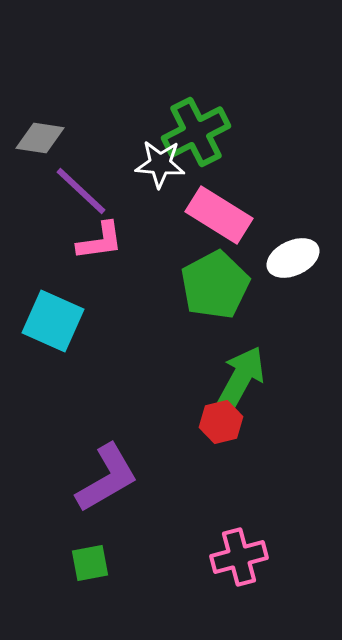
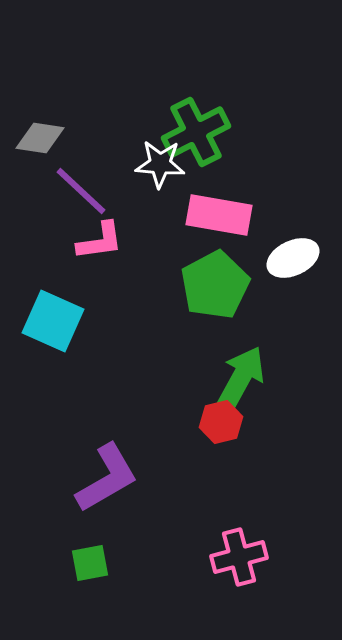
pink rectangle: rotated 22 degrees counterclockwise
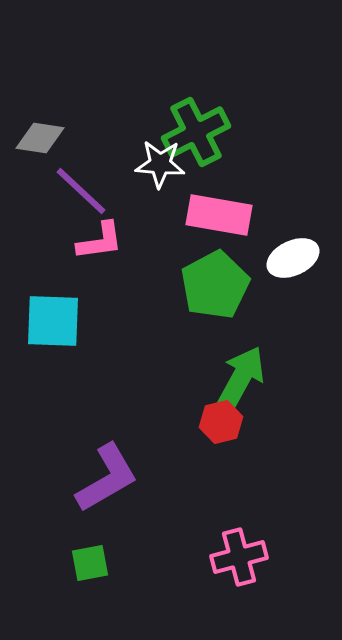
cyan square: rotated 22 degrees counterclockwise
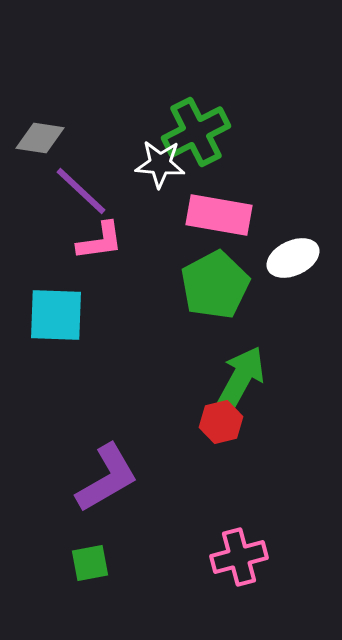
cyan square: moved 3 px right, 6 px up
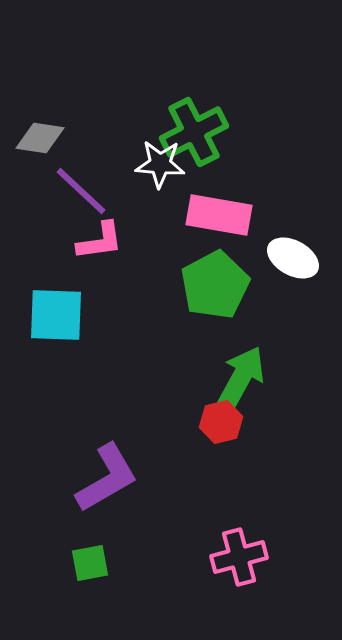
green cross: moved 2 px left
white ellipse: rotated 54 degrees clockwise
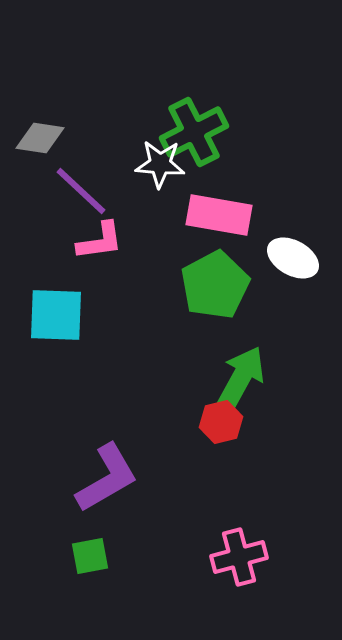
green square: moved 7 px up
